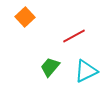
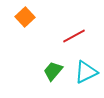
green trapezoid: moved 3 px right, 4 px down
cyan triangle: moved 1 px down
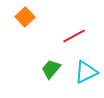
green trapezoid: moved 2 px left, 2 px up
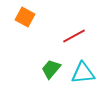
orange square: rotated 18 degrees counterclockwise
cyan triangle: moved 3 px left, 1 px down; rotated 20 degrees clockwise
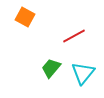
green trapezoid: moved 1 px up
cyan triangle: rotated 45 degrees counterclockwise
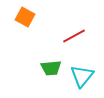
green trapezoid: rotated 135 degrees counterclockwise
cyan triangle: moved 1 px left, 3 px down
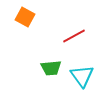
cyan triangle: rotated 15 degrees counterclockwise
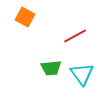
red line: moved 1 px right
cyan triangle: moved 2 px up
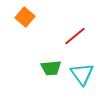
orange square: rotated 12 degrees clockwise
red line: rotated 10 degrees counterclockwise
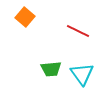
red line: moved 3 px right, 5 px up; rotated 65 degrees clockwise
green trapezoid: moved 1 px down
